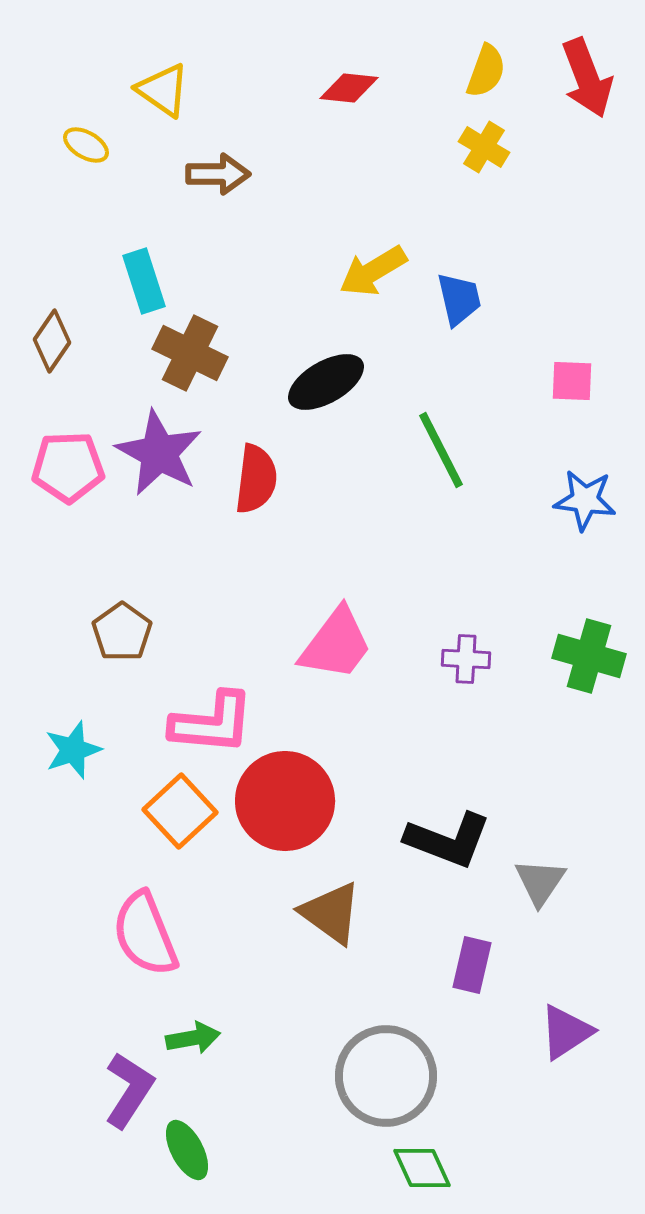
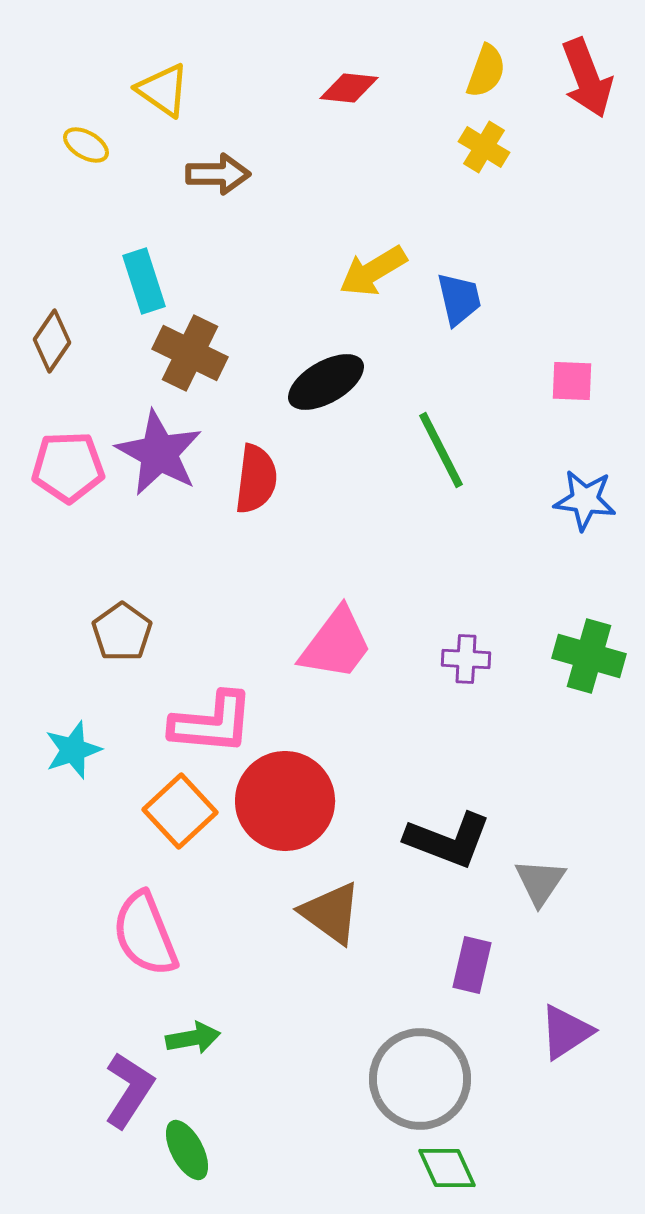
gray circle: moved 34 px right, 3 px down
green diamond: moved 25 px right
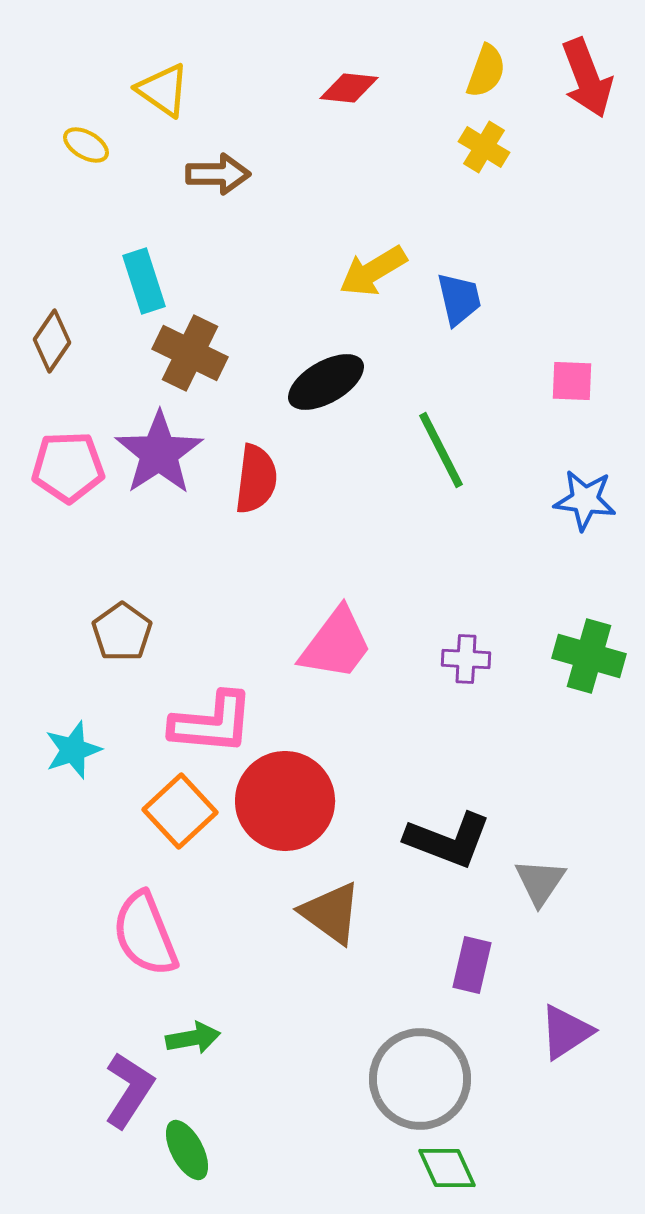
purple star: rotated 10 degrees clockwise
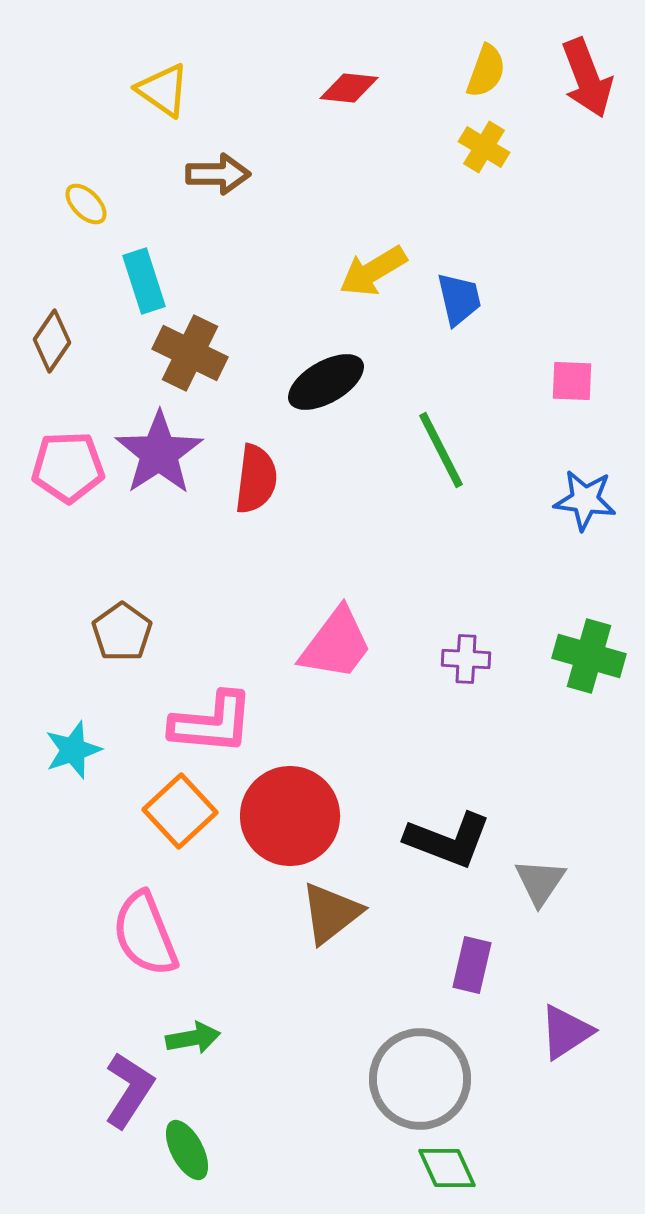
yellow ellipse: moved 59 px down; rotated 15 degrees clockwise
red circle: moved 5 px right, 15 px down
brown triangle: rotated 46 degrees clockwise
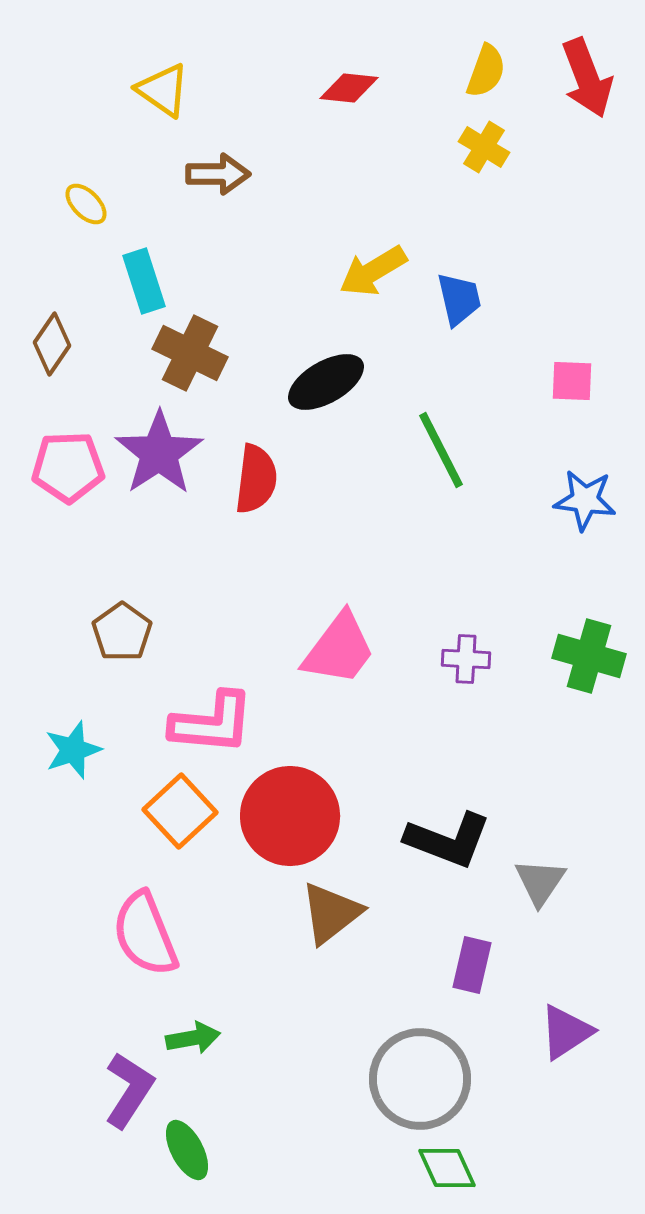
brown diamond: moved 3 px down
pink trapezoid: moved 3 px right, 5 px down
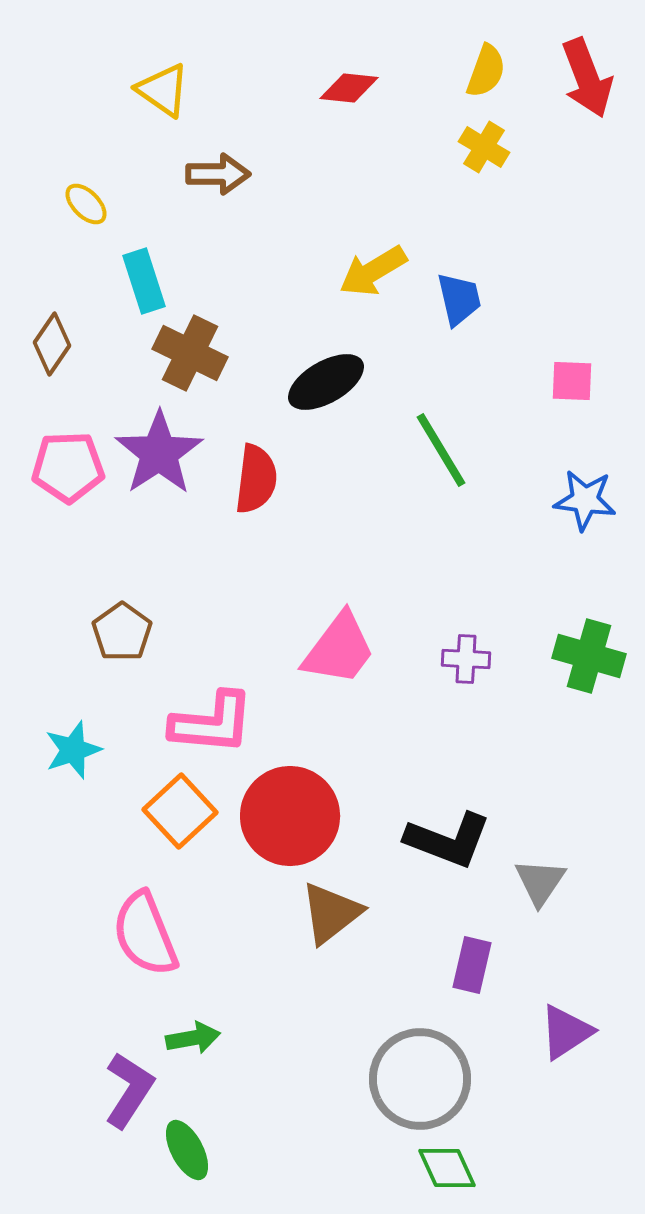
green line: rotated 4 degrees counterclockwise
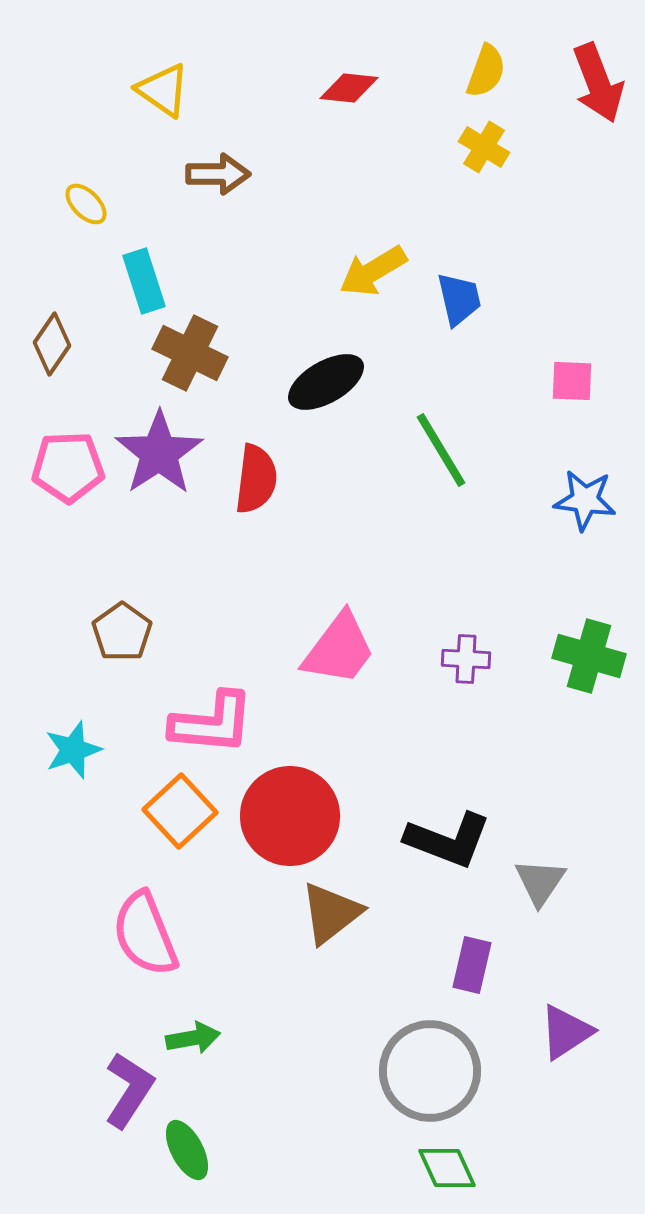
red arrow: moved 11 px right, 5 px down
gray circle: moved 10 px right, 8 px up
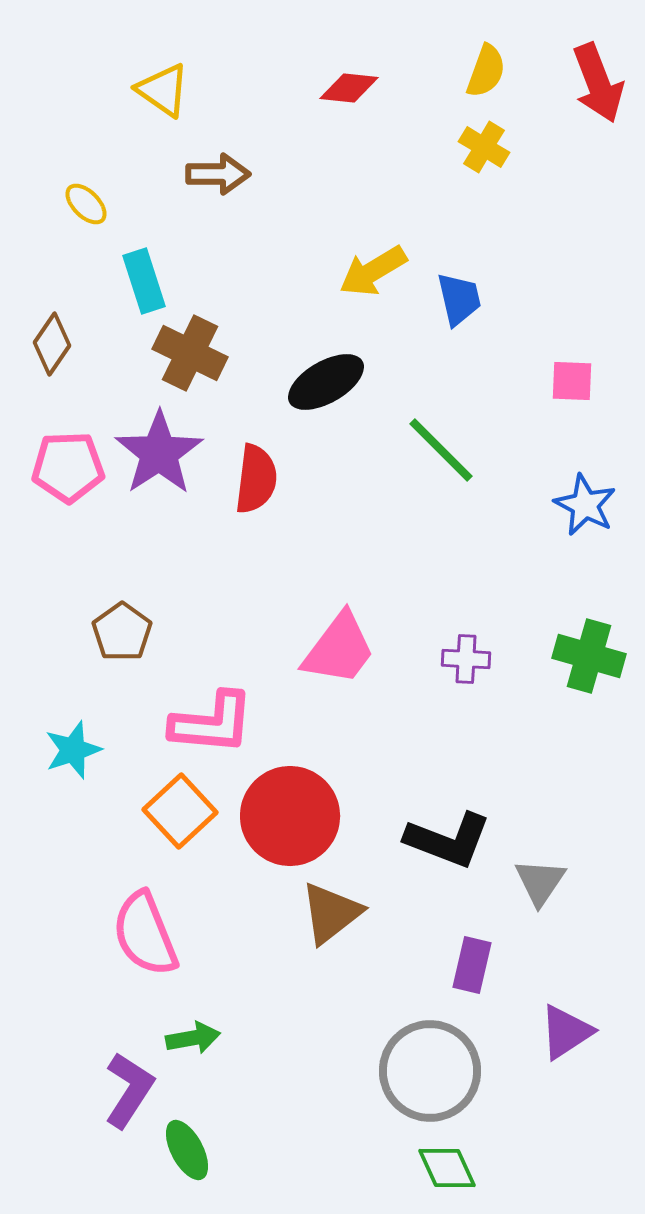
green line: rotated 14 degrees counterclockwise
blue star: moved 5 px down; rotated 20 degrees clockwise
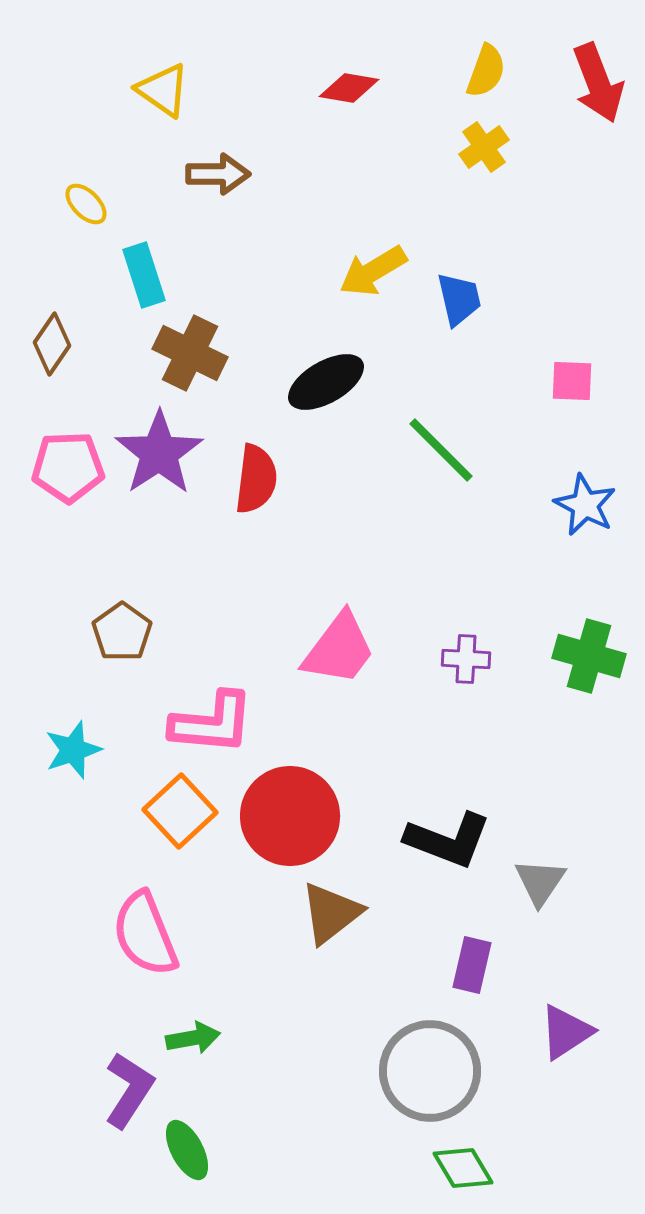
red diamond: rotated 4 degrees clockwise
yellow cross: rotated 24 degrees clockwise
cyan rectangle: moved 6 px up
green diamond: moved 16 px right; rotated 6 degrees counterclockwise
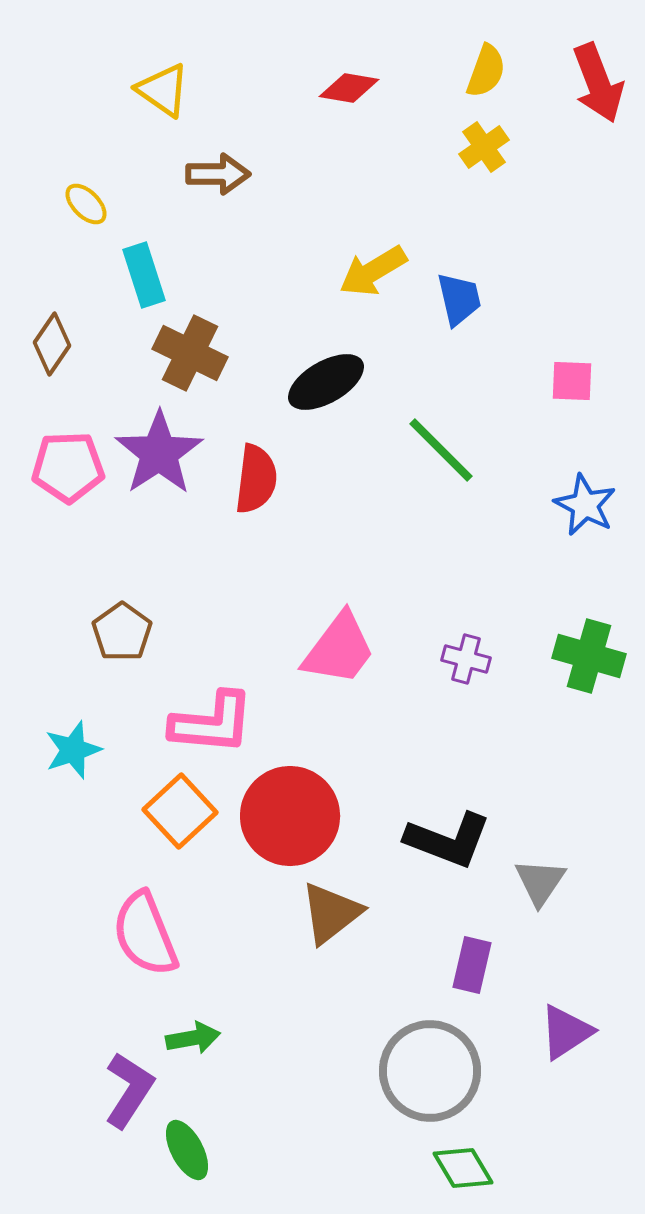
purple cross: rotated 12 degrees clockwise
